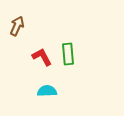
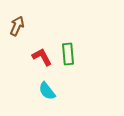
cyan semicircle: rotated 126 degrees counterclockwise
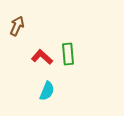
red L-shape: rotated 20 degrees counterclockwise
cyan semicircle: rotated 120 degrees counterclockwise
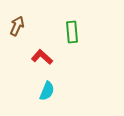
green rectangle: moved 4 px right, 22 px up
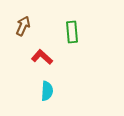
brown arrow: moved 6 px right
cyan semicircle: rotated 18 degrees counterclockwise
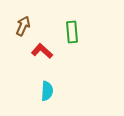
red L-shape: moved 6 px up
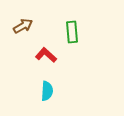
brown arrow: rotated 36 degrees clockwise
red L-shape: moved 4 px right, 4 px down
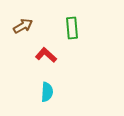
green rectangle: moved 4 px up
cyan semicircle: moved 1 px down
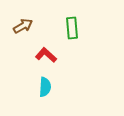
cyan semicircle: moved 2 px left, 5 px up
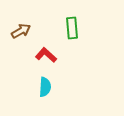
brown arrow: moved 2 px left, 5 px down
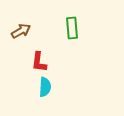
red L-shape: moved 7 px left, 7 px down; rotated 125 degrees counterclockwise
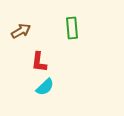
cyan semicircle: rotated 42 degrees clockwise
